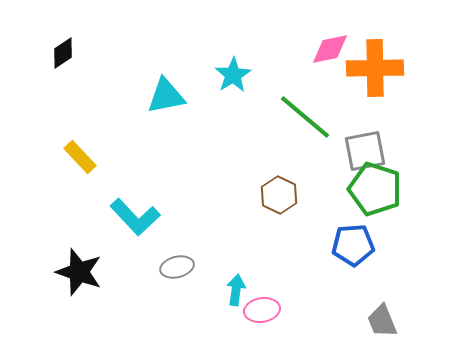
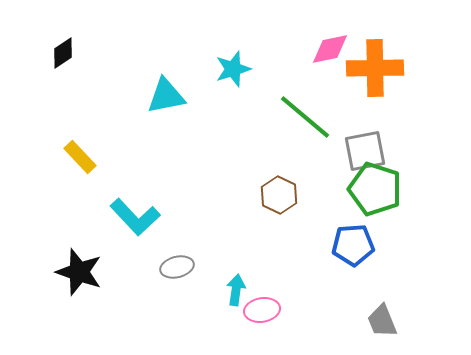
cyan star: moved 6 px up; rotated 15 degrees clockwise
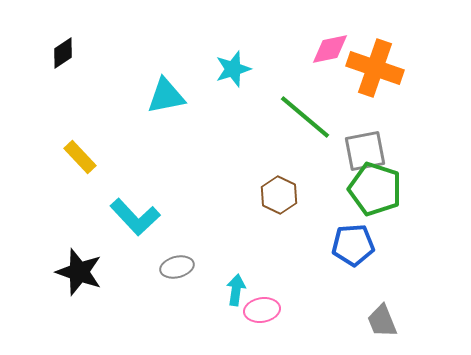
orange cross: rotated 20 degrees clockwise
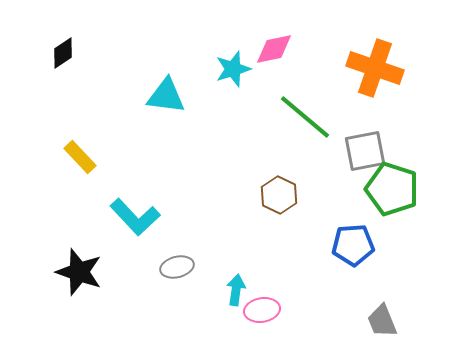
pink diamond: moved 56 px left
cyan triangle: rotated 18 degrees clockwise
green pentagon: moved 17 px right
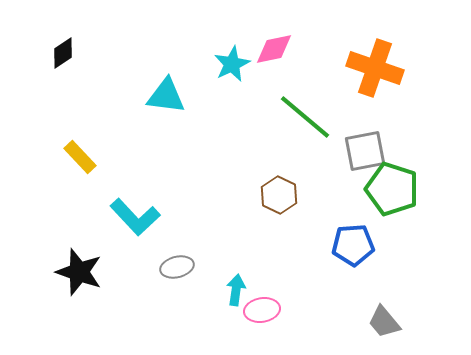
cyan star: moved 1 px left, 5 px up; rotated 9 degrees counterclockwise
gray trapezoid: moved 2 px right, 1 px down; rotated 18 degrees counterclockwise
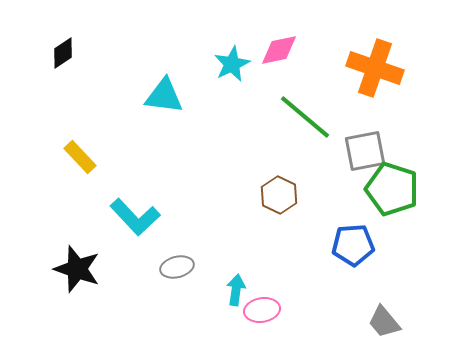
pink diamond: moved 5 px right, 1 px down
cyan triangle: moved 2 px left
black star: moved 2 px left, 3 px up
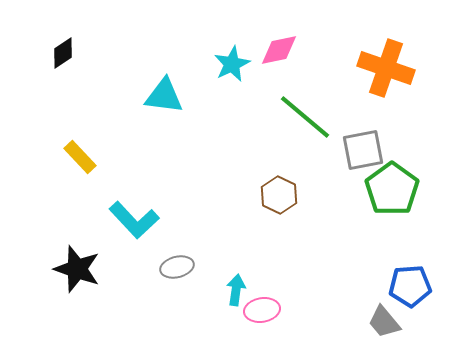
orange cross: moved 11 px right
gray square: moved 2 px left, 1 px up
green pentagon: rotated 18 degrees clockwise
cyan L-shape: moved 1 px left, 3 px down
blue pentagon: moved 57 px right, 41 px down
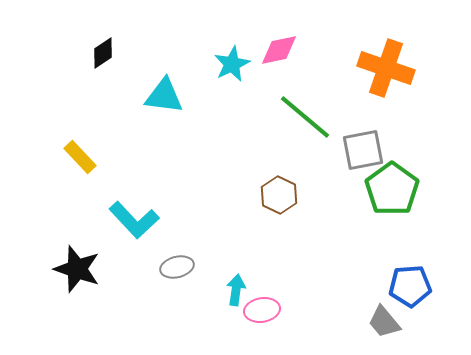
black diamond: moved 40 px right
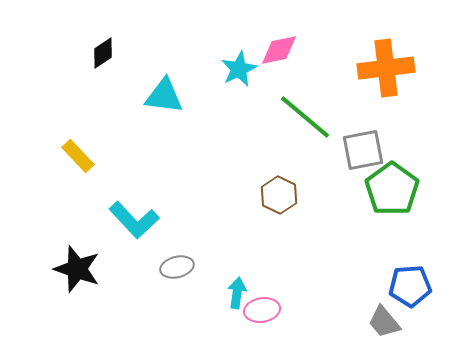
cyan star: moved 7 px right, 5 px down
orange cross: rotated 26 degrees counterclockwise
yellow rectangle: moved 2 px left, 1 px up
cyan arrow: moved 1 px right, 3 px down
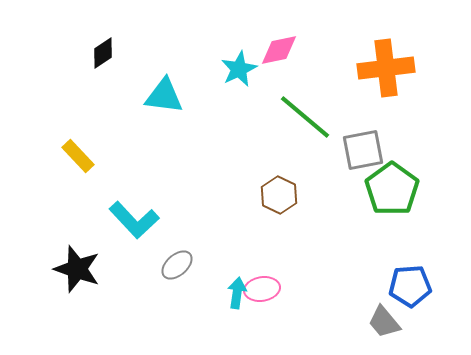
gray ellipse: moved 2 px up; rotated 28 degrees counterclockwise
pink ellipse: moved 21 px up
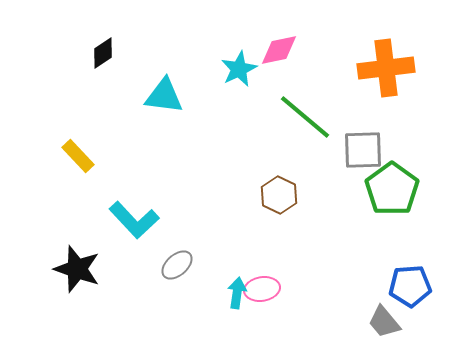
gray square: rotated 9 degrees clockwise
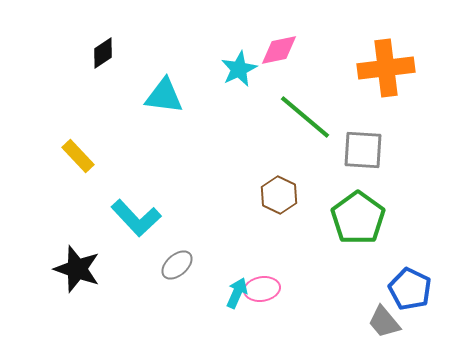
gray square: rotated 6 degrees clockwise
green pentagon: moved 34 px left, 29 px down
cyan L-shape: moved 2 px right, 2 px up
blue pentagon: moved 3 px down; rotated 30 degrees clockwise
cyan arrow: rotated 16 degrees clockwise
